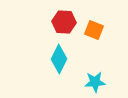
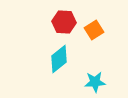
orange square: rotated 36 degrees clockwise
cyan diamond: rotated 24 degrees clockwise
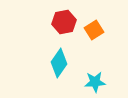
red hexagon: rotated 15 degrees counterclockwise
cyan diamond: moved 4 px down; rotated 16 degrees counterclockwise
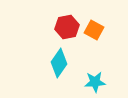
red hexagon: moved 3 px right, 5 px down
orange square: rotated 30 degrees counterclockwise
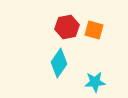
orange square: rotated 12 degrees counterclockwise
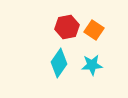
orange square: rotated 18 degrees clockwise
cyan star: moved 3 px left, 17 px up
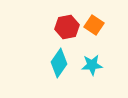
orange square: moved 5 px up
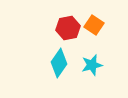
red hexagon: moved 1 px right, 1 px down
cyan star: rotated 10 degrees counterclockwise
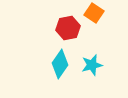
orange square: moved 12 px up
cyan diamond: moved 1 px right, 1 px down
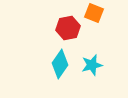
orange square: rotated 12 degrees counterclockwise
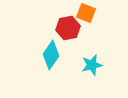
orange square: moved 8 px left
cyan diamond: moved 9 px left, 9 px up
